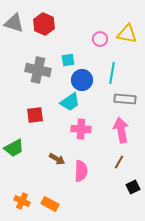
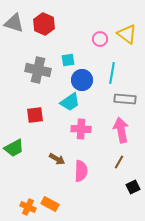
yellow triangle: rotated 25 degrees clockwise
orange cross: moved 6 px right, 6 px down
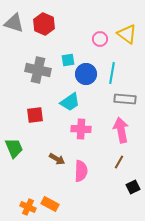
blue circle: moved 4 px right, 6 px up
green trapezoid: rotated 85 degrees counterclockwise
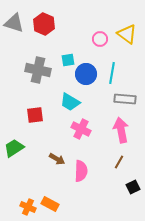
cyan trapezoid: rotated 65 degrees clockwise
pink cross: rotated 24 degrees clockwise
green trapezoid: rotated 100 degrees counterclockwise
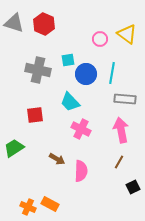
cyan trapezoid: rotated 15 degrees clockwise
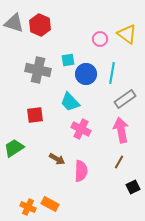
red hexagon: moved 4 px left, 1 px down
gray rectangle: rotated 40 degrees counterclockwise
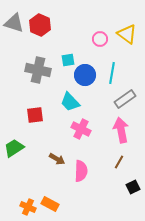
blue circle: moved 1 px left, 1 px down
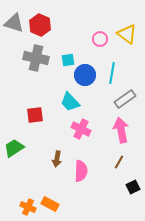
gray cross: moved 2 px left, 12 px up
brown arrow: rotated 70 degrees clockwise
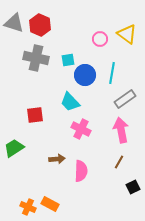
brown arrow: rotated 105 degrees counterclockwise
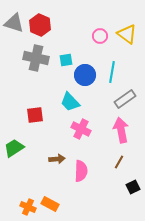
pink circle: moved 3 px up
cyan square: moved 2 px left
cyan line: moved 1 px up
